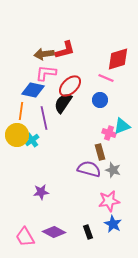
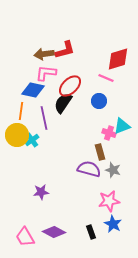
blue circle: moved 1 px left, 1 px down
black rectangle: moved 3 px right
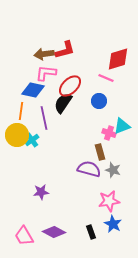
pink trapezoid: moved 1 px left, 1 px up
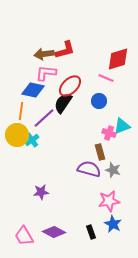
purple line: rotated 60 degrees clockwise
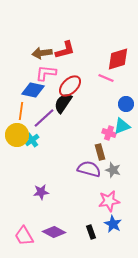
brown arrow: moved 2 px left, 1 px up
blue circle: moved 27 px right, 3 px down
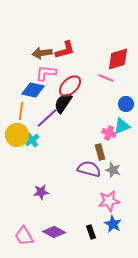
purple line: moved 3 px right
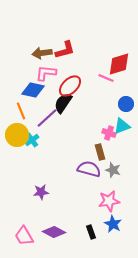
red diamond: moved 1 px right, 5 px down
orange line: rotated 30 degrees counterclockwise
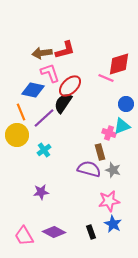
pink L-shape: moved 4 px right; rotated 65 degrees clockwise
orange line: moved 1 px down
purple line: moved 3 px left
cyan cross: moved 12 px right, 10 px down
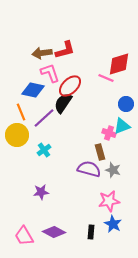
black rectangle: rotated 24 degrees clockwise
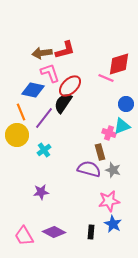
purple line: rotated 10 degrees counterclockwise
